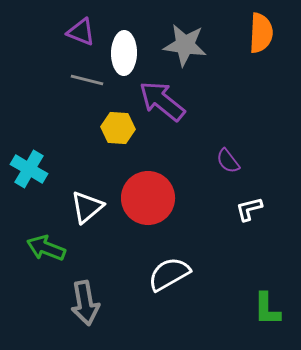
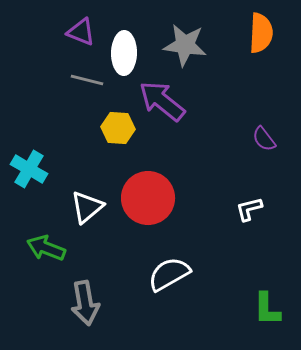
purple semicircle: moved 36 px right, 22 px up
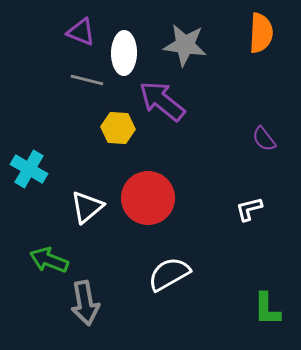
green arrow: moved 3 px right, 12 px down
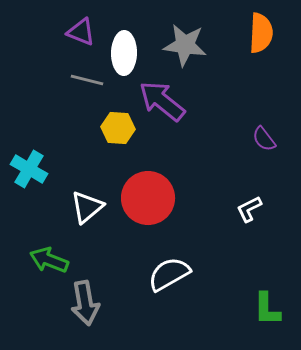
white L-shape: rotated 12 degrees counterclockwise
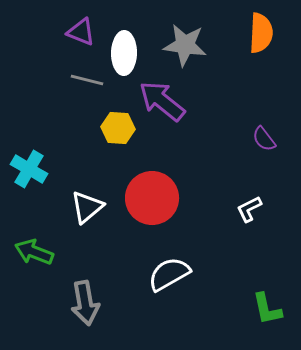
red circle: moved 4 px right
green arrow: moved 15 px left, 8 px up
green L-shape: rotated 12 degrees counterclockwise
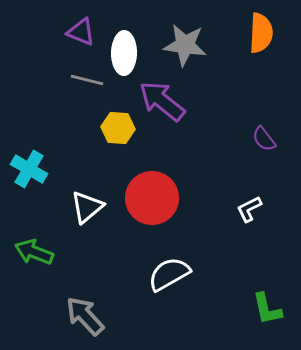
gray arrow: moved 13 px down; rotated 147 degrees clockwise
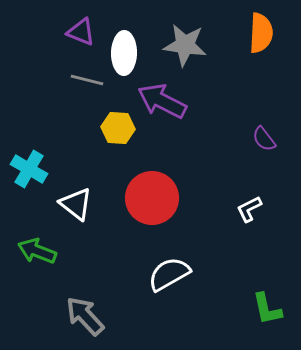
purple arrow: rotated 12 degrees counterclockwise
white triangle: moved 11 px left, 3 px up; rotated 42 degrees counterclockwise
green arrow: moved 3 px right, 1 px up
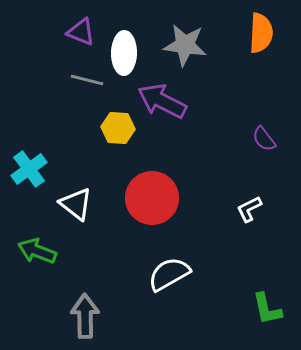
cyan cross: rotated 24 degrees clockwise
gray arrow: rotated 42 degrees clockwise
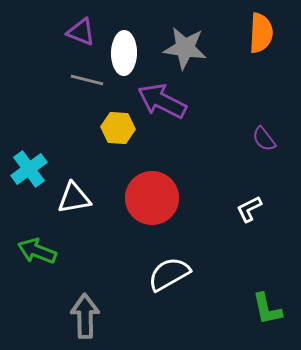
gray star: moved 3 px down
white triangle: moved 2 px left, 6 px up; rotated 48 degrees counterclockwise
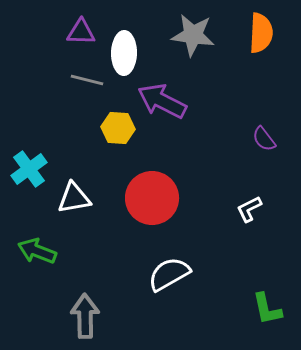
purple triangle: rotated 20 degrees counterclockwise
gray star: moved 8 px right, 13 px up
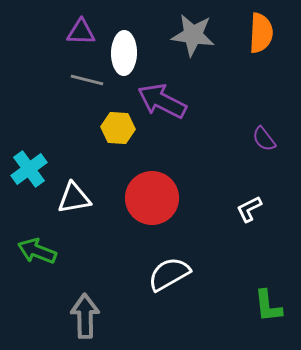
green L-shape: moved 1 px right, 3 px up; rotated 6 degrees clockwise
